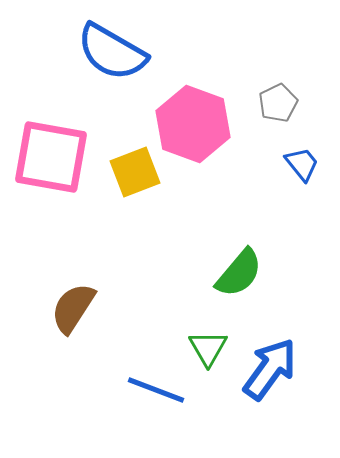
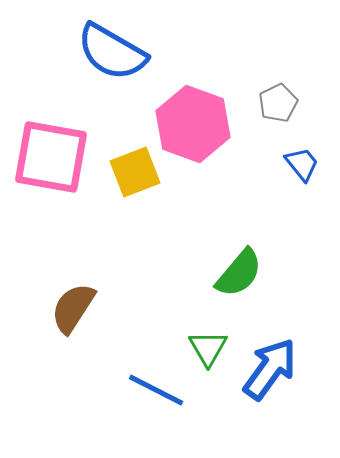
blue line: rotated 6 degrees clockwise
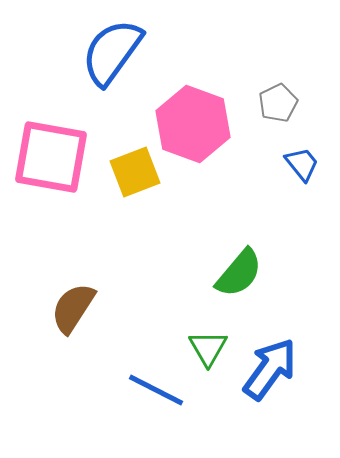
blue semicircle: rotated 96 degrees clockwise
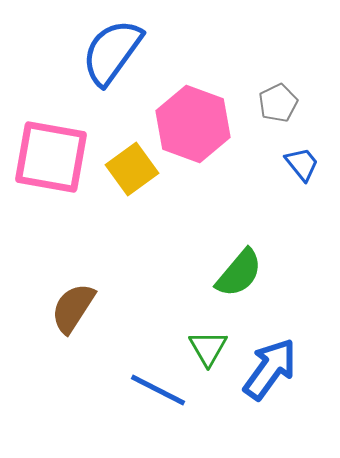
yellow square: moved 3 px left, 3 px up; rotated 15 degrees counterclockwise
blue line: moved 2 px right
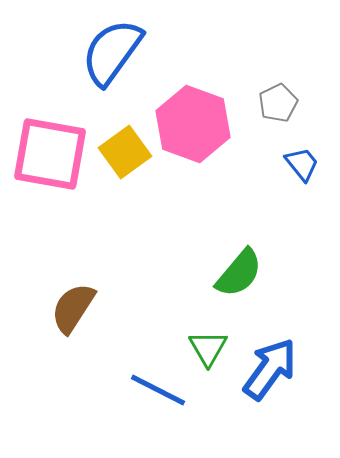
pink square: moved 1 px left, 3 px up
yellow square: moved 7 px left, 17 px up
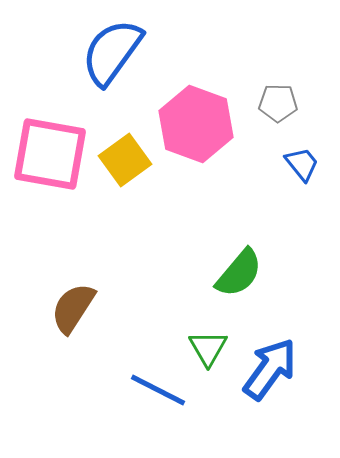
gray pentagon: rotated 27 degrees clockwise
pink hexagon: moved 3 px right
yellow square: moved 8 px down
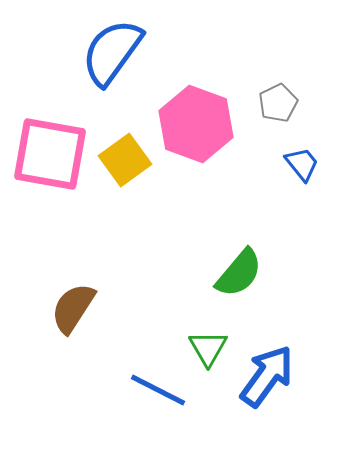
gray pentagon: rotated 27 degrees counterclockwise
blue arrow: moved 3 px left, 7 px down
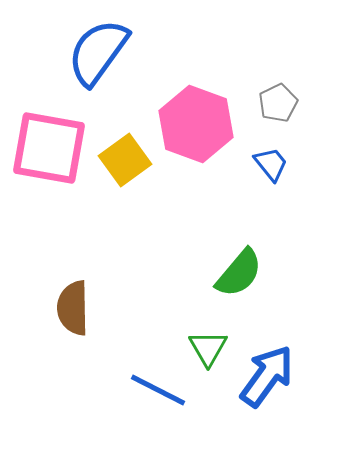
blue semicircle: moved 14 px left
pink square: moved 1 px left, 6 px up
blue trapezoid: moved 31 px left
brown semicircle: rotated 34 degrees counterclockwise
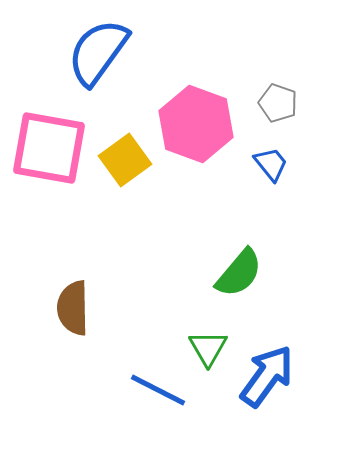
gray pentagon: rotated 27 degrees counterclockwise
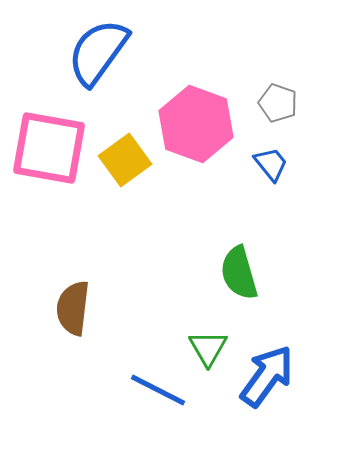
green semicircle: rotated 124 degrees clockwise
brown semicircle: rotated 8 degrees clockwise
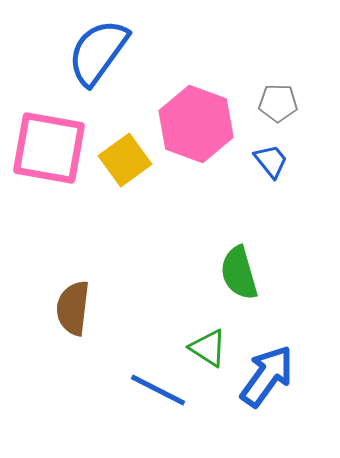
gray pentagon: rotated 18 degrees counterclockwise
blue trapezoid: moved 3 px up
green triangle: rotated 27 degrees counterclockwise
